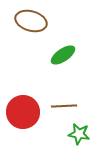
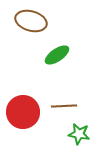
green ellipse: moved 6 px left
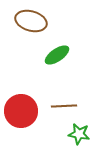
red circle: moved 2 px left, 1 px up
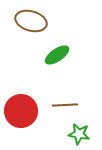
brown line: moved 1 px right, 1 px up
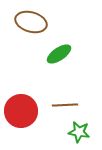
brown ellipse: moved 1 px down
green ellipse: moved 2 px right, 1 px up
green star: moved 2 px up
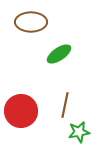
brown ellipse: rotated 16 degrees counterclockwise
brown line: rotated 75 degrees counterclockwise
green star: rotated 20 degrees counterclockwise
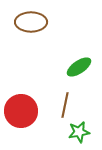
green ellipse: moved 20 px right, 13 px down
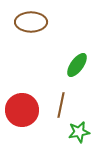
green ellipse: moved 2 px left, 2 px up; rotated 20 degrees counterclockwise
brown line: moved 4 px left
red circle: moved 1 px right, 1 px up
